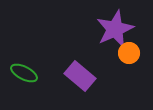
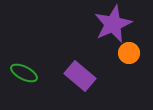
purple star: moved 2 px left, 5 px up
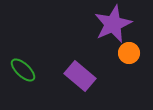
green ellipse: moved 1 px left, 3 px up; rotated 16 degrees clockwise
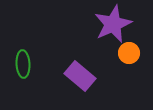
green ellipse: moved 6 px up; rotated 44 degrees clockwise
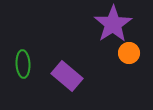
purple star: rotated 9 degrees counterclockwise
purple rectangle: moved 13 px left
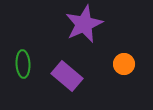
purple star: moved 29 px left; rotated 9 degrees clockwise
orange circle: moved 5 px left, 11 px down
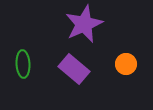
orange circle: moved 2 px right
purple rectangle: moved 7 px right, 7 px up
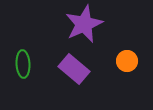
orange circle: moved 1 px right, 3 px up
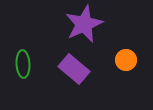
orange circle: moved 1 px left, 1 px up
